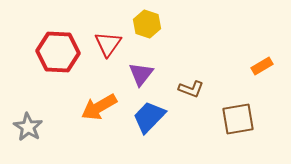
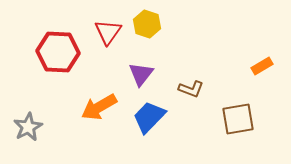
red triangle: moved 12 px up
gray star: rotated 12 degrees clockwise
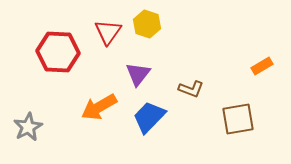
purple triangle: moved 3 px left
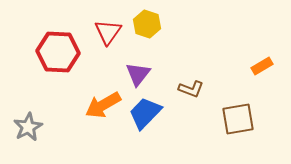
orange arrow: moved 4 px right, 2 px up
blue trapezoid: moved 4 px left, 4 px up
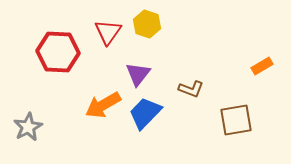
brown square: moved 2 px left, 1 px down
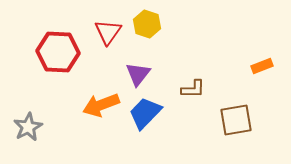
orange rectangle: rotated 10 degrees clockwise
brown L-shape: moved 2 px right; rotated 20 degrees counterclockwise
orange arrow: moved 2 px left; rotated 9 degrees clockwise
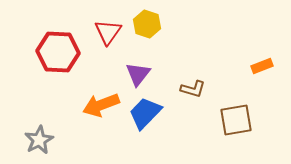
brown L-shape: rotated 15 degrees clockwise
gray star: moved 11 px right, 13 px down
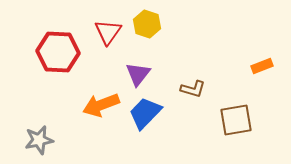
gray star: rotated 16 degrees clockwise
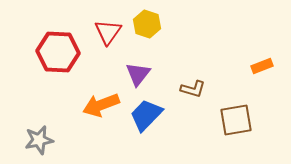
blue trapezoid: moved 1 px right, 2 px down
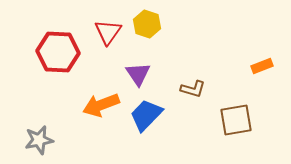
purple triangle: rotated 12 degrees counterclockwise
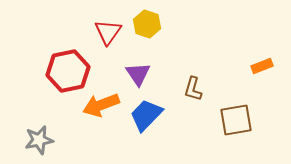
red hexagon: moved 10 px right, 19 px down; rotated 15 degrees counterclockwise
brown L-shape: rotated 90 degrees clockwise
